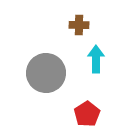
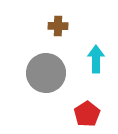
brown cross: moved 21 px left, 1 px down
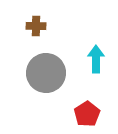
brown cross: moved 22 px left
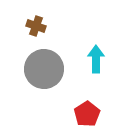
brown cross: rotated 18 degrees clockwise
gray circle: moved 2 px left, 4 px up
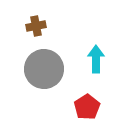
brown cross: rotated 30 degrees counterclockwise
red pentagon: moved 7 px up
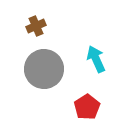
brown cross: rotated 12 degrees counterclockwise
cyan arrow: rotated 24 degrees counterclockwise
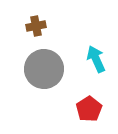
brown cross: rotated 12 degrees clockwise
red pentagon: moved 2 px right, 2 px down
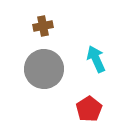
brown cross: moved 7 px right
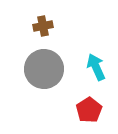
cyan arrow: moved 8 px down
red pentagon: moved 1 px down
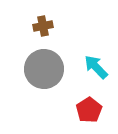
cyan arrow: rotated 20 degrees counterclockwise
